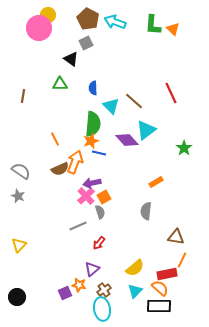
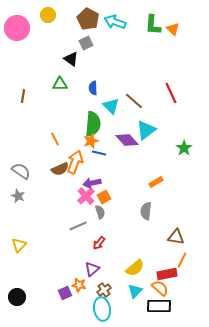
pink circle at (39, 28): moved 22 px left
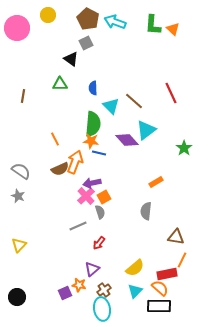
orange star at (91, 141): rotated 28 degrees clockwise
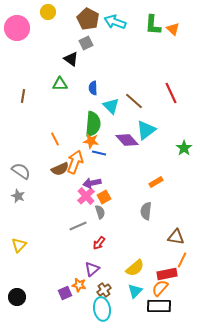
yellow circle at (48, 15): moved 3 px up
orange semicircle at (160, 288): rotated 90 degrees counterclockwise
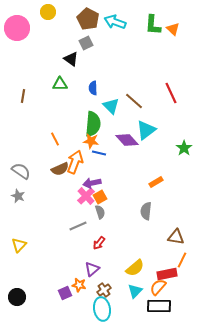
orange square at (104, 197): moved 4 px left
orange semicircle at (160, 288): moved 2 px left, 1 px up
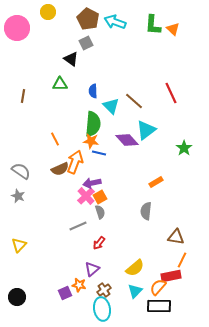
blue semicircle at (93, 88): moved 3 px down
red rectangle at (167, 274): moved 4 px right, 2 px down
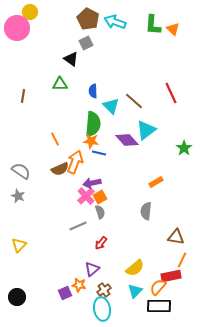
yellow circle at (48, 12): moved 18 px left
red arrow at (99, 243): moved 2 px right
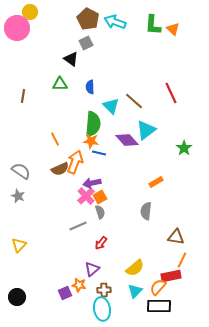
blue semicircle at (93, 91): moved 3 px left, 4 px up
brown cross at (104, 290): rotated 32 degrees clockwise
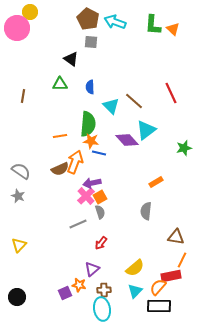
gray square at (86, 43): moved 5 px right, 1 px up; rotated 32 degrees clockwise
green semicircle at (93, 124): moved 5 px left
orange line at (55, 139): moved 5 px right, 3 px up; rotated 72 degrees counterclockwise
green star at (184, 148): rotated 21 degrees clockwise
gray line at (78, 226): moved 2 px up
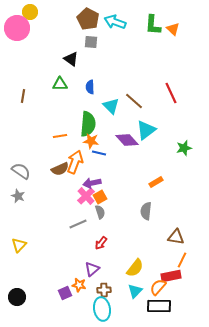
yellow semicircle at (135, 268): rotated 12 degrees counterclockwise
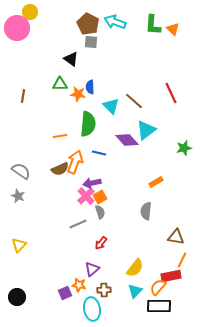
brown pentagon at (88, 19): moved 5 px down
orange star at (91, 141): moved 13 px left, 47 px up
cyan ellipse at (102, 309): moved 10 px left
